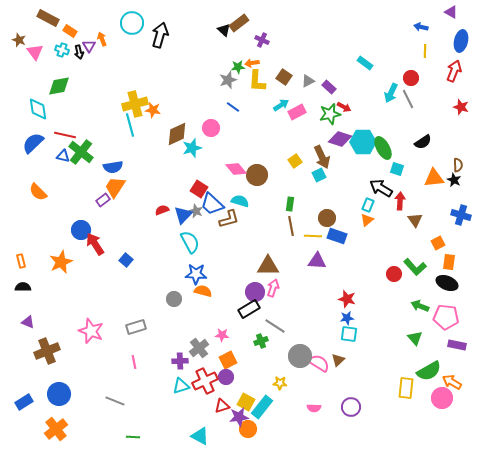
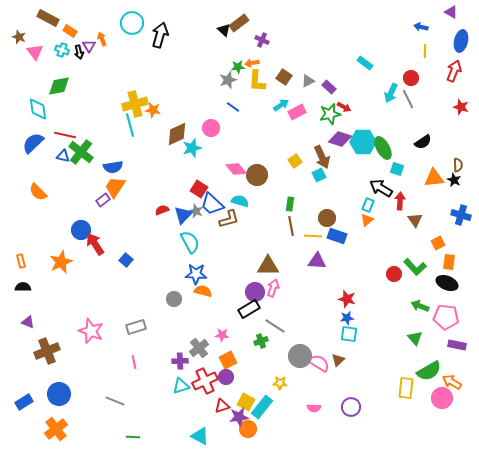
brown star at (19, 40): moved 3 px up
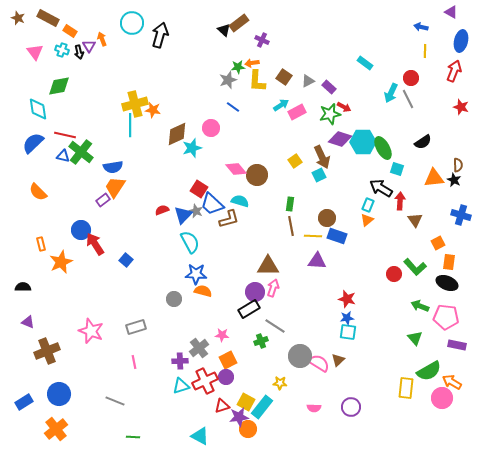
brown star at (19, 37): moved 1 px left, 19 px up
cyan line at (130, 125): rotated 15 degrees clockwise
orange rectangle at (21, 261): moved 20 px right, 17 px up
cyan square at (349, 334): moved 1 px left, 2 px up
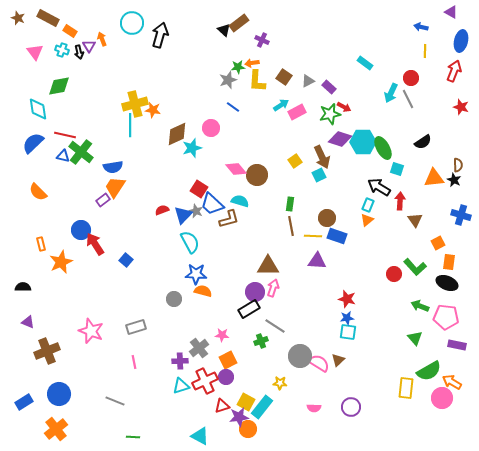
black arrow at (381, 188): moved 2 px left, 1 px up
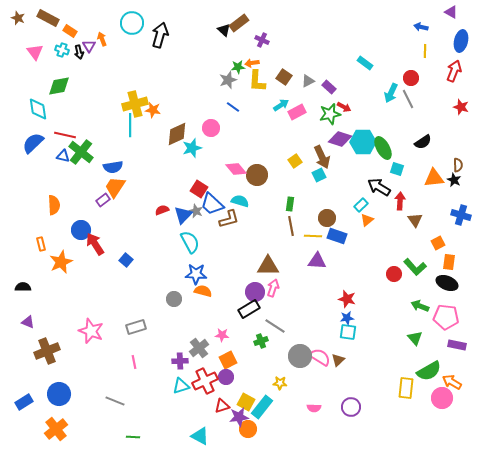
orange semicircle at (38, 192): moved 16 px right, 13 px down; rotated 138 degrees counterclockwise
cyan rectangle at (368, 205): moved 7 px left; rotated 24 degrees clockwise
pink semicircle at (319, 363): moved 1 px right, 6 px up
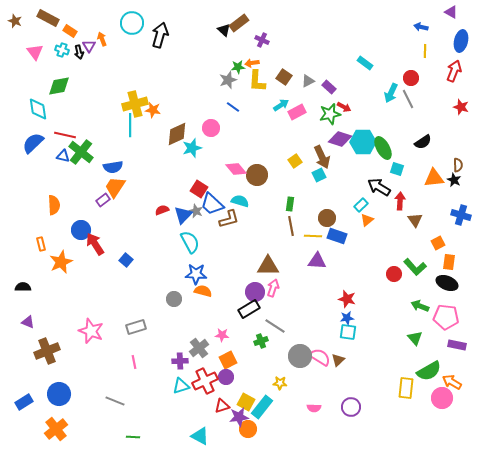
brown star at (18, 18): moved 3 px left, 3 px down
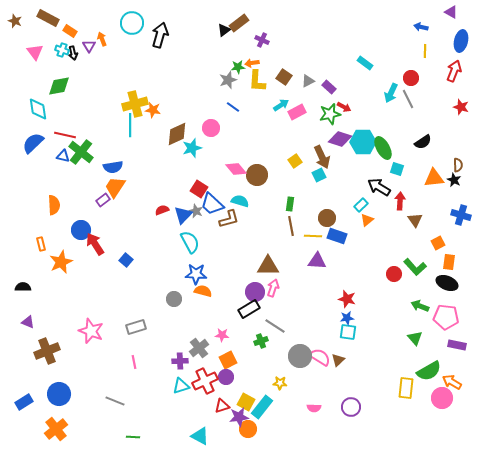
black triangle at (224, 30): rotated 40 degrees clockwise
black arrow at (79, 52): moved 6 px left, 1 px down
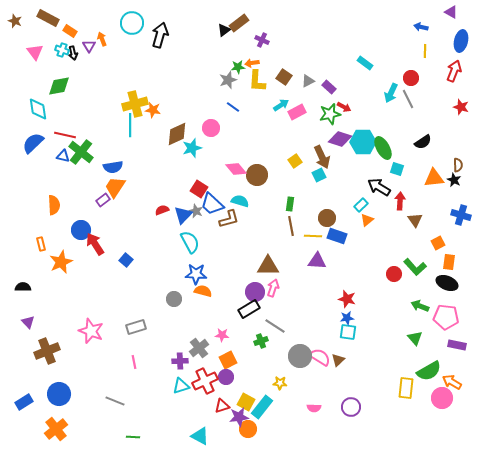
purple triangle at (28, 322): rotated 24 degrees clockwise
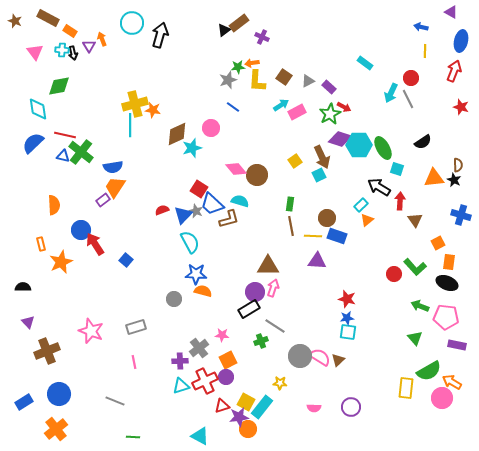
purple cross at (262, 40): moved 3 px up
cyan cross at (62, 50): rotated 16 degrees counterclockwise
green star at (330, 114): rotated 15 degrees counterclockwise
cyan hexagon at (363, 142): moved 4 px left, 3 px down
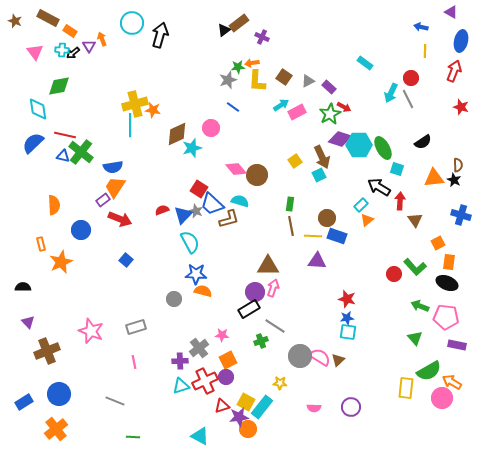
black arrow at (73, 53): rotated 64 degrees clockwise
red arrow at (95, 244): moved 25 px right, 25 px up; rotated 145 degrees clockwise
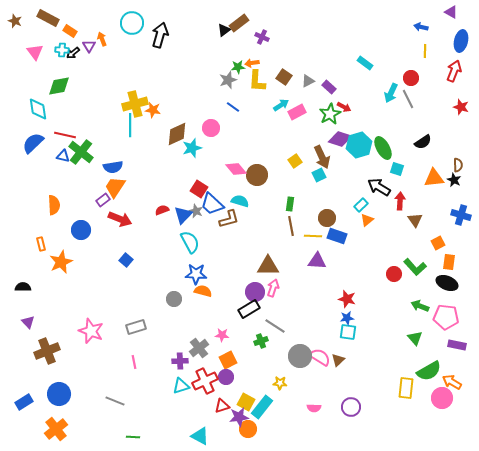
cyan hexagon at (359, 145): rotated 15 degrees counterclockwise
